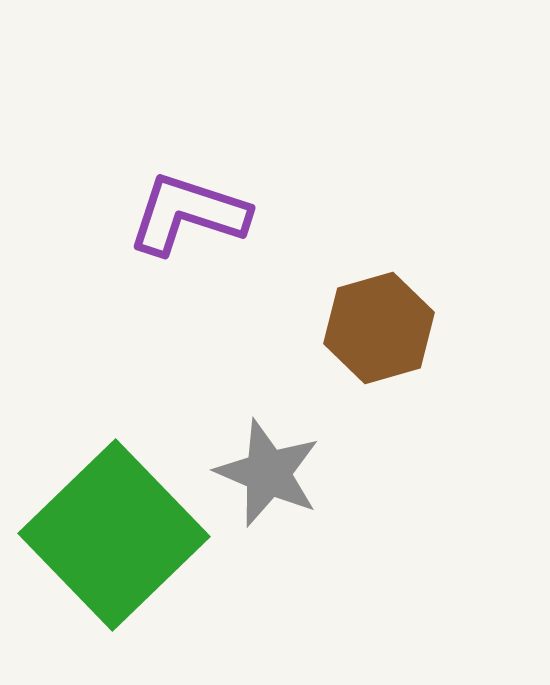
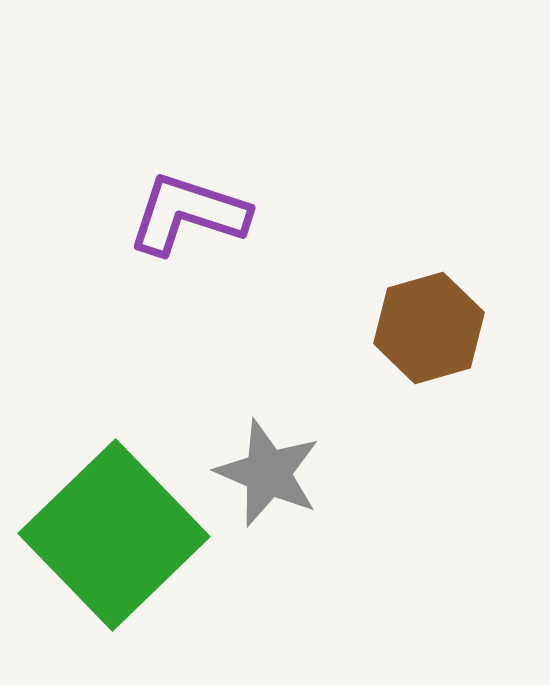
brown hexagon: moved 50 px right
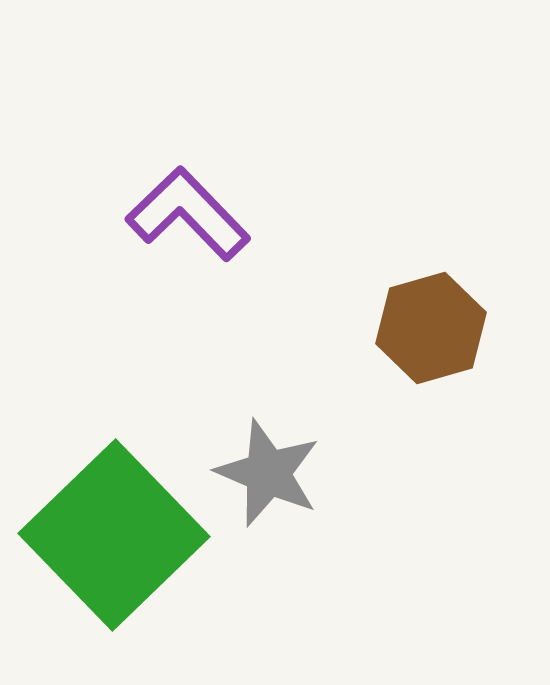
purple L-shape: rotated 28 degrees clockwise
brown hexagon: moved 2 px right
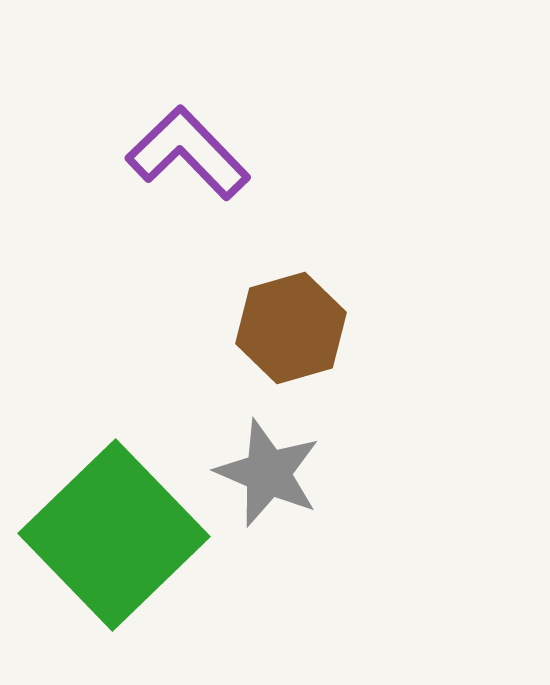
purple L-shape: moved 61 px up
brown hexagon: moved 140 px left
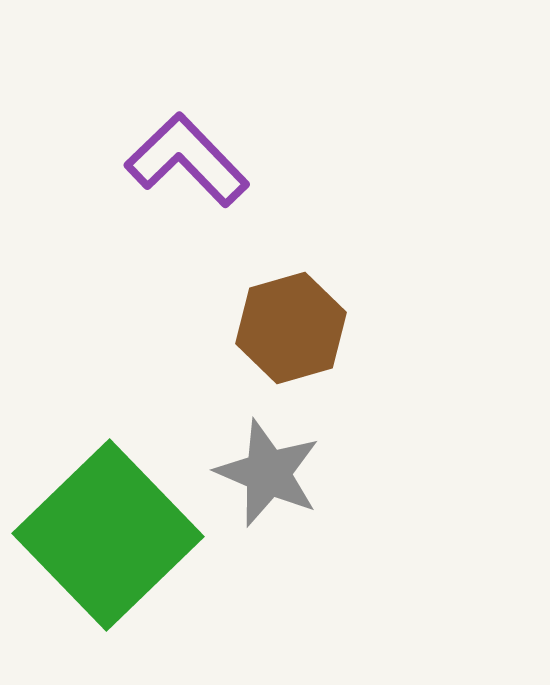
purple L-shape: moved 1 px left, 7 px down
green square: moved 6 px left
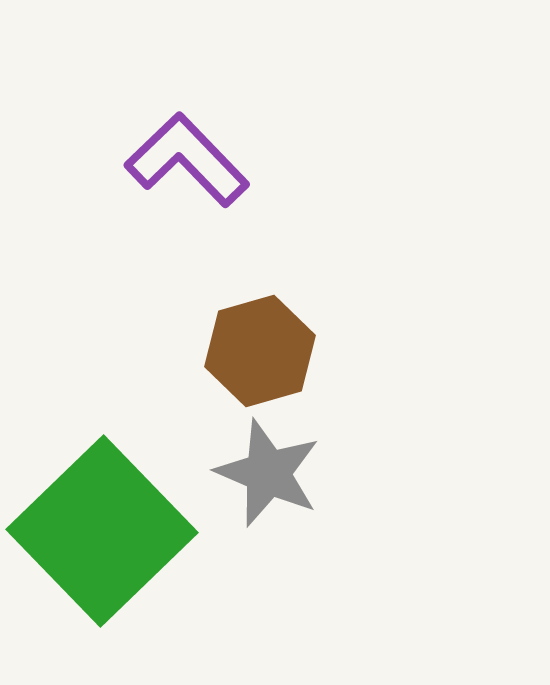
brown hexagon: moved 31 px left, 23 px down
green square: moved 6 px left, 4 px up
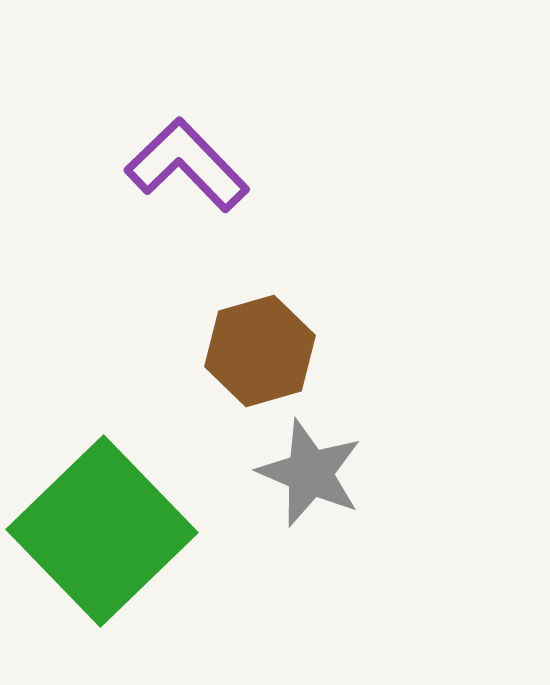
purple L-shape: moved 5 px down
gray star: moved 42 px right
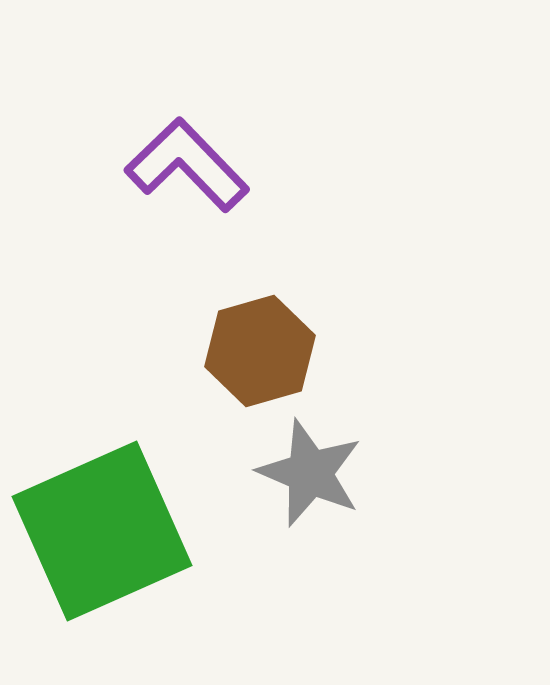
green square: rotated 20 degrees clockwise
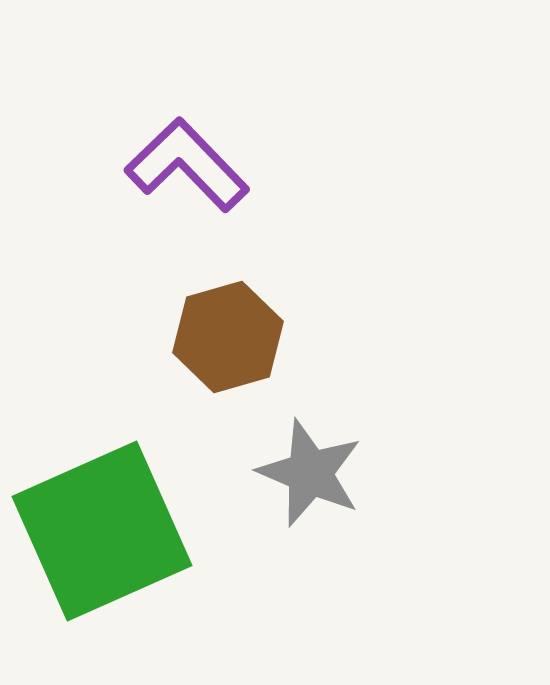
brown hexagon: moved 32 px left, 14 px up
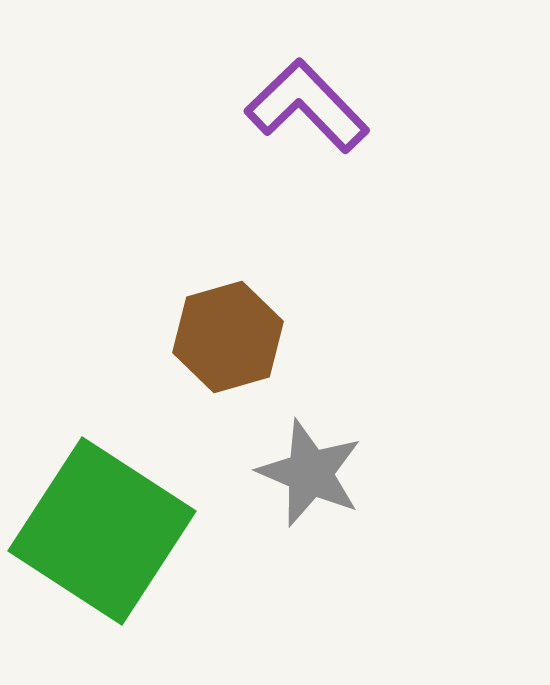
purple L-shape: moved 120 px right, 59 px up
green square: rotated 33 degrees counterclockwise
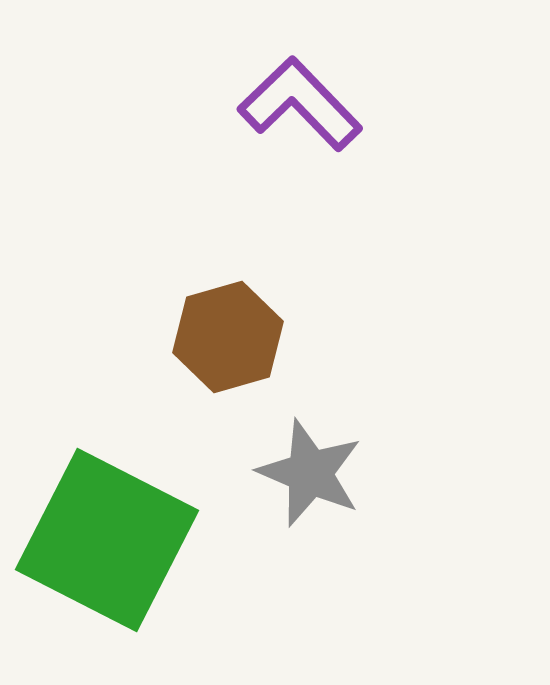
purple L-shape: moved 7 px left, 2 px up
green square: moved 5 px right, 9 px down; rotated 6 degrees counterclockwise
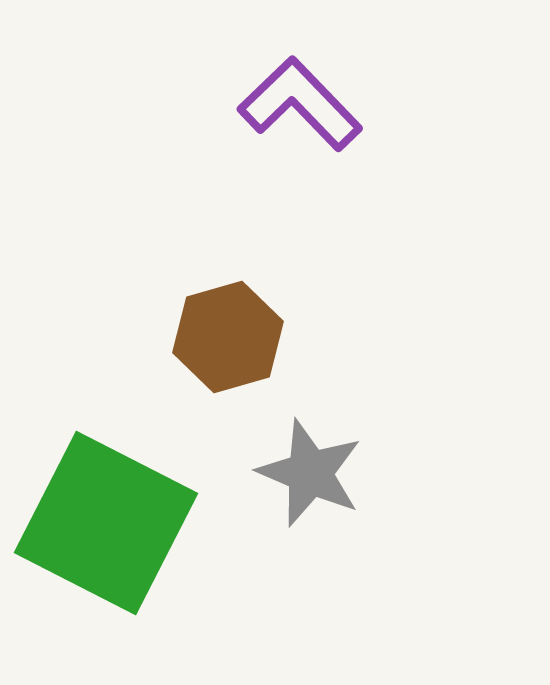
green square: moved 1 px left, 17 px up
